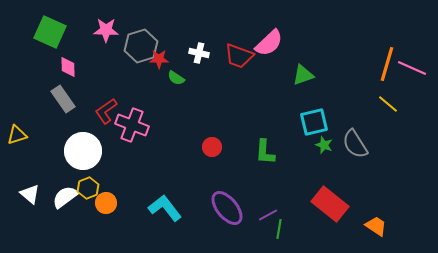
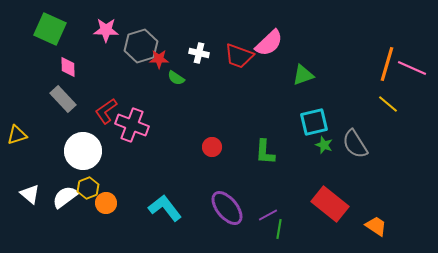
green square: moved 3 px up
gray rectangle: rotated 8 degrees counterclockwise
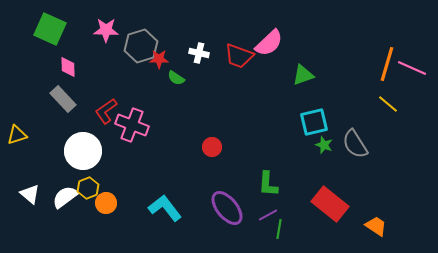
green L-shape: moved 3 px right, 32 px down
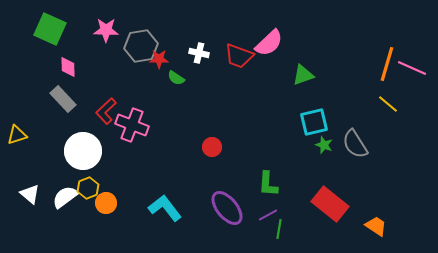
gray hexagon: rotated 8 degrees clockwise
red L-shape: rotated 8 degrees counterclockwise
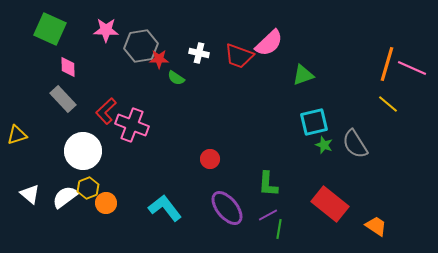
red circle: moved 2 px left, 12 px down
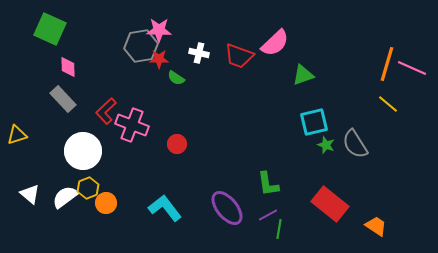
pink star: moved 53 px right
pink semicircle: moved 6 px right
green star: moved 2 px right
red circle: moved 33 px left, 15 px up
green L-shape: rotated 12 degrees counterclockwise
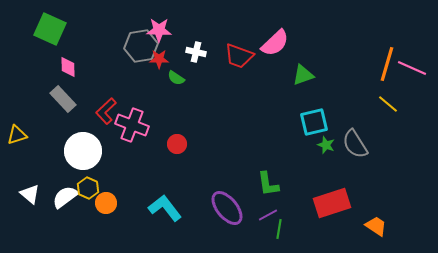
white cross: moved 3 px left, 1 px up
yellow hexagon: rotated 15 degrees counterclockwise
red rectangle: moved 2 px right, 1 px up; rotated 57 degrees counterclockwise
